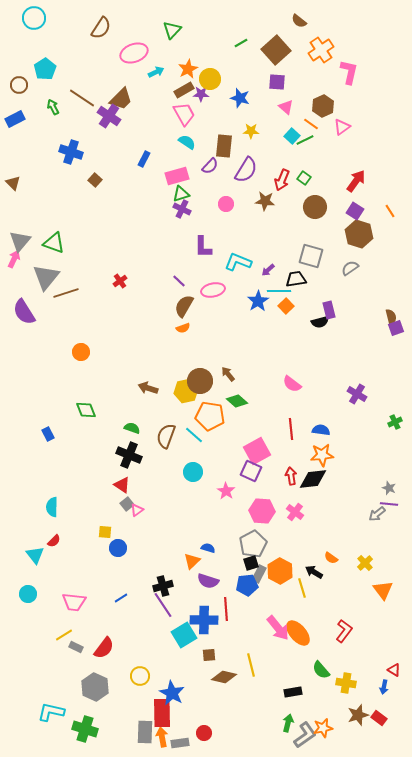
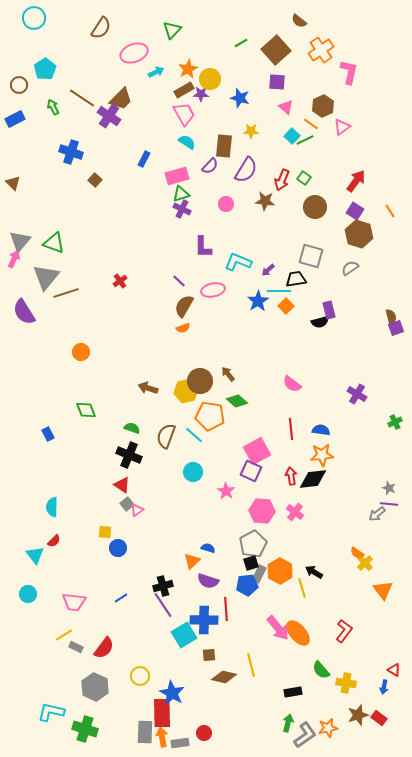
orange semicircle at (331, 558): moved 26 px right, 5 px up
orange star at (323, 728): moved 5 px right
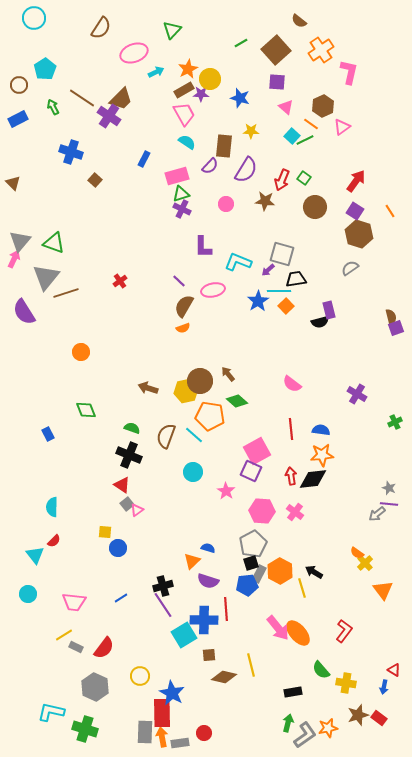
blue rectangle at (15, 119): moved 3 px right
gray square at (311, 256): moved 29 px left, 2 px up
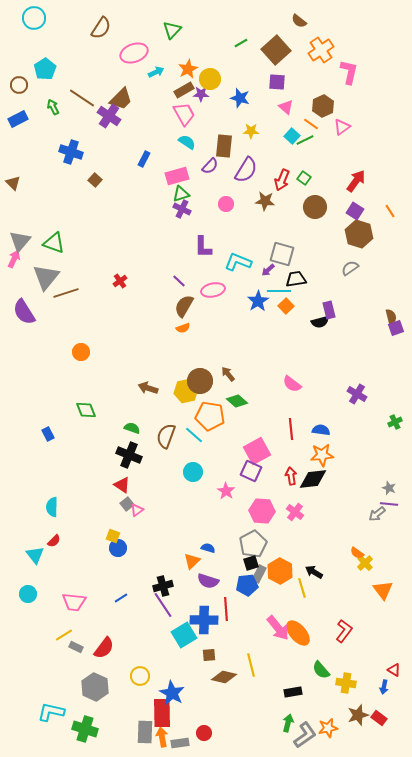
yellow square at (105, 532): moved 8 px right, 4 px down; rotated 16 degrees clockwise
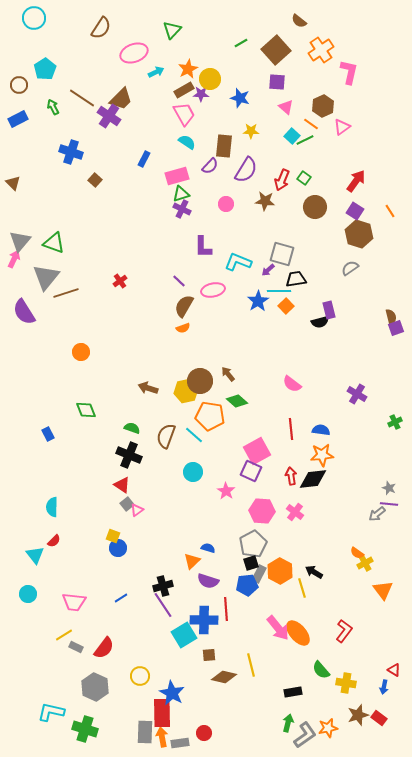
yellow cross at (365, 563): rotated 14 degrees clockwise
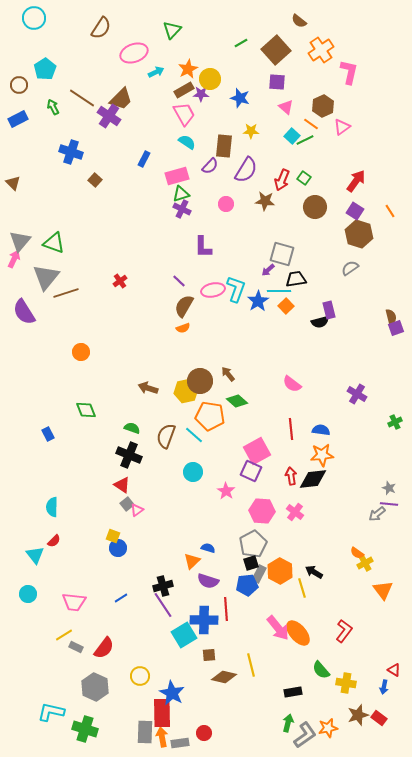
cyan L-shape at (238, 262): moved 2 px left, 27 px down; rotated 88 degrees clockwise
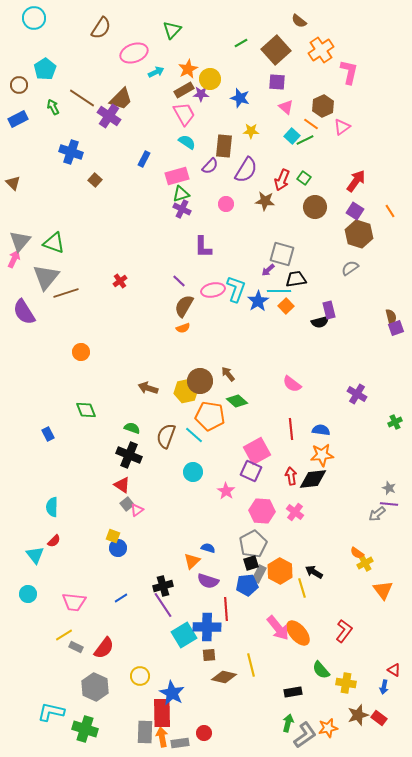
blue cross at (204, 620): moved 3 px right, 7 px down
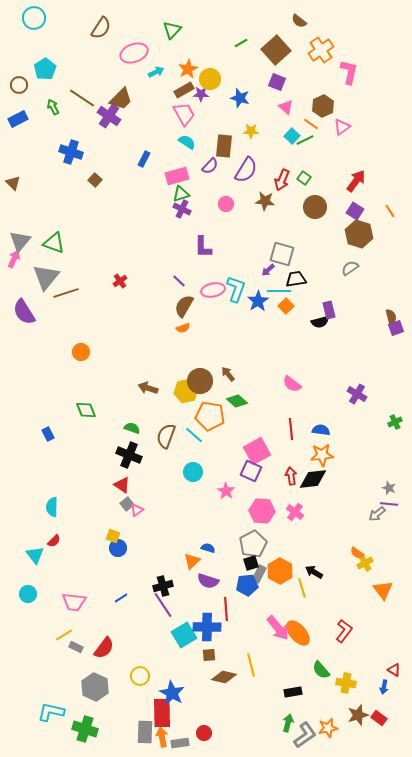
purple square at (277, 82): rotated 18 degrees clockwise
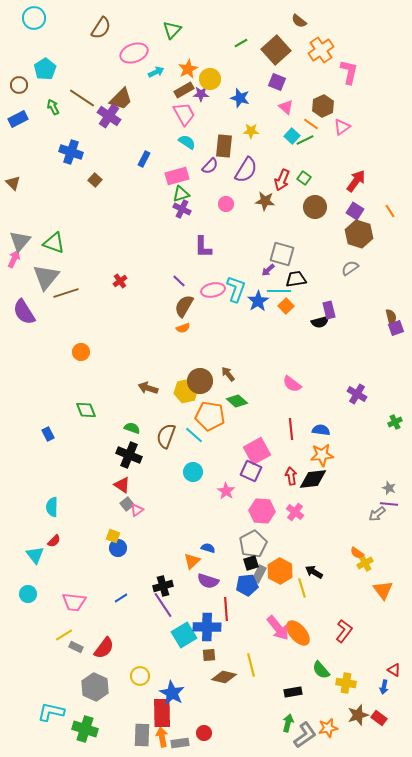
gray rectangle at (145, 732): moved 3 px left, 3 px down
